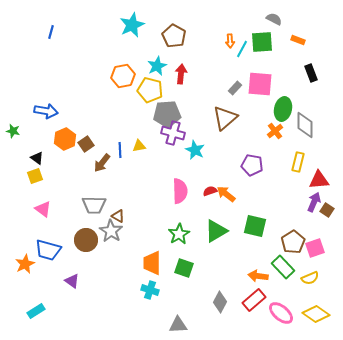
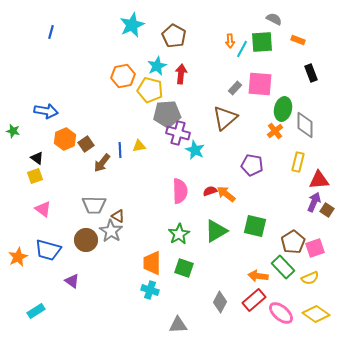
purple cross at (173, 133): moved 5 px right
orange star at (25, 264): moved 7 px left, 7 px up
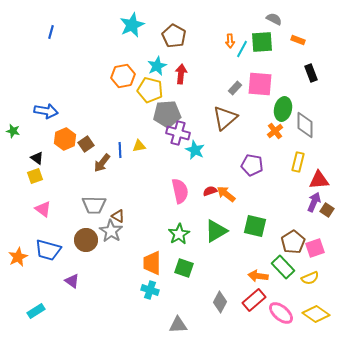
pink semicircle at (180, 191): rotated 10 degrees counterclockwise
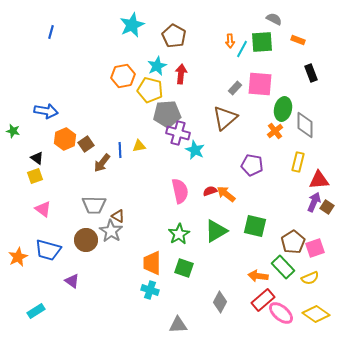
brown square at (327, 210): moved 3 px up
red rectangle at (254, 300): moved 9 px right
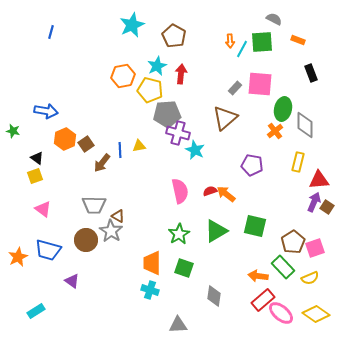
gray diamond at (220, 302): moved 6 px left, 6 px up; rotated 20 degrees counterclockwise
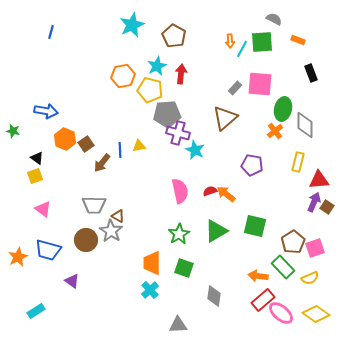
orange hexagon at (65, 139): rotated 15 degrees counterclockwise
cyan cross at (150, 290): rotated 30 degrees clockwise
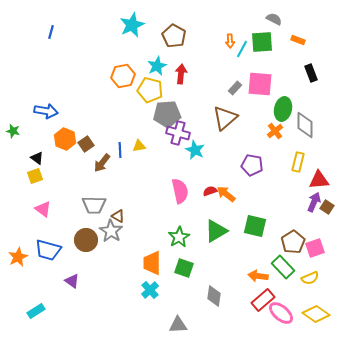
green star at (179, 234): moved 3 px down
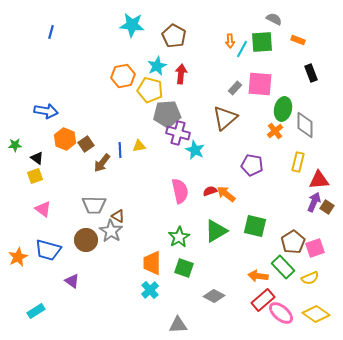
cyan star at (132, 25): rotated 30 degrees clockwise
green star at (13, 131): moved 2 px right, 14 px down; rotated 16 degrees counterclockwise
gray diamond at (214, 296): rotated 70 degrees counterclockwise
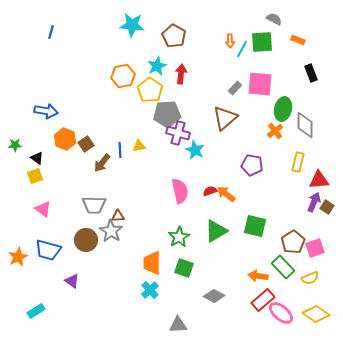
yellow pentagon at (150, 90): rotated 20 degrees clockwise
brown triangle at (118, 216): rotated 32 degrees counterclockwise
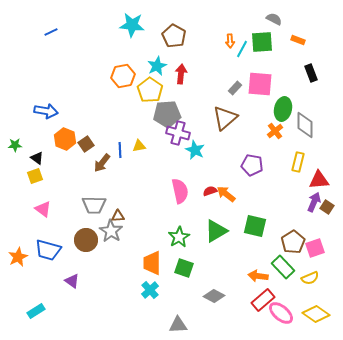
blue line at (51, 32): rotated 48 degrees clockwise
